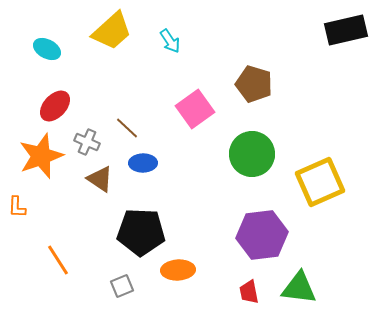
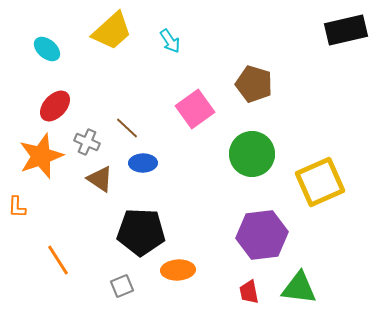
cyan ellipse: rotated 12 degrees clockwise
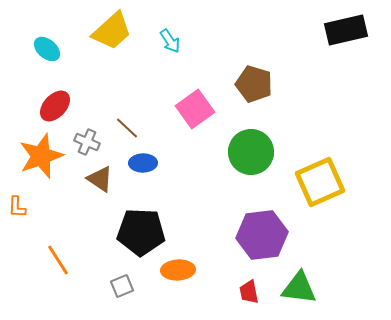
green circle: moved 1 px left, 2 px up
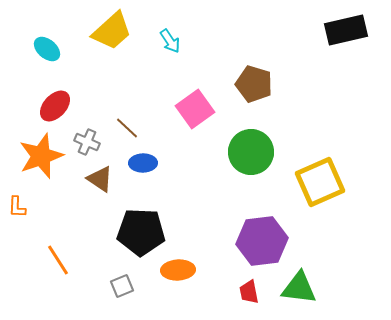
purple hexagon: moved 6 px down
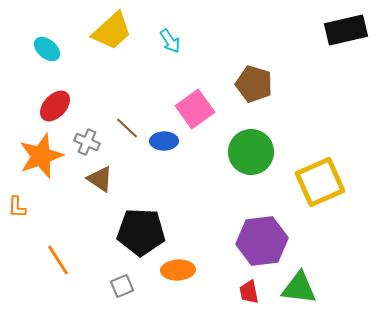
blue ellipse: moved 21 px right, 22 px up
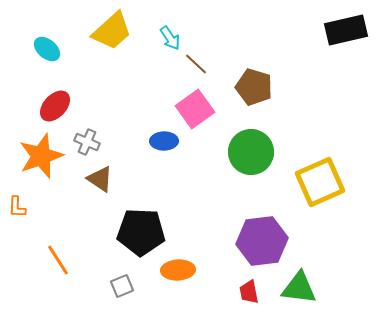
cyan arrow: moved 3 px up
brown pentagon: moved 3 px down
brown line: moved 69 px right, 64 px up
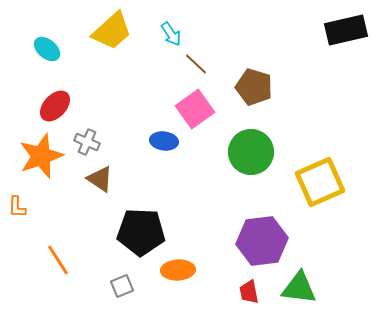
cyan arrow: moved 1 px right, 4 px up
blue ellipse: rotated 8 degrees clockwise
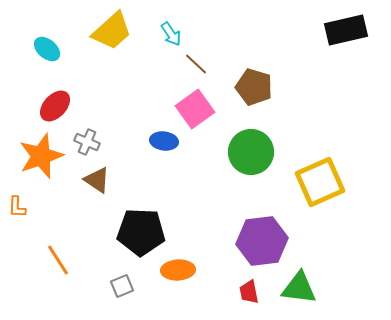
brown triangle: moved 3 px left, 1 px down
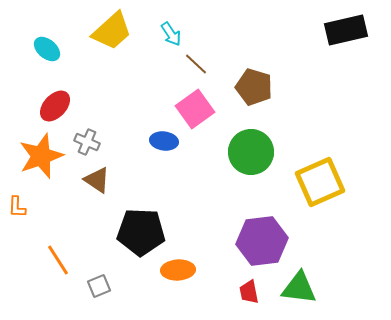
gray square: moved 23 px left
